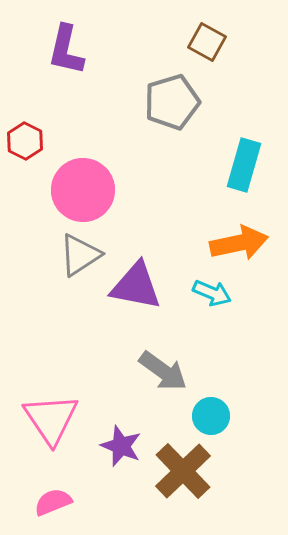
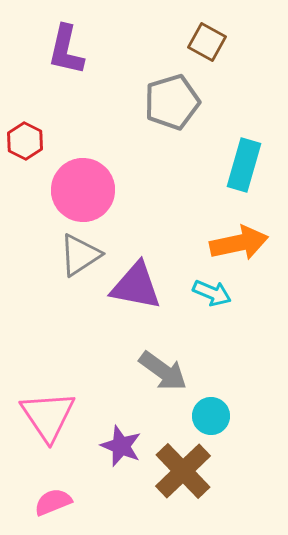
pink triangle: moved 3 px left, 3 px up
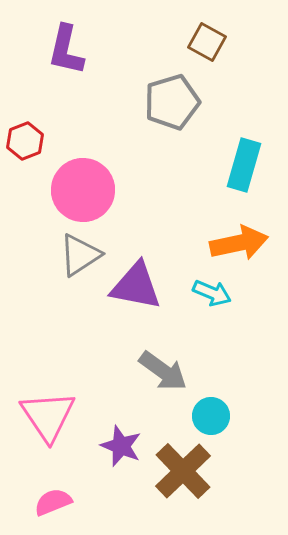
red hexagon: rotated 12 degrees clockwise
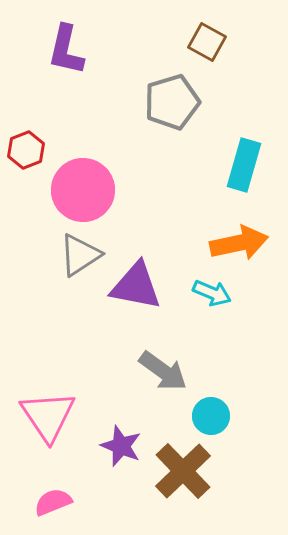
red hexagon: moved 1 px right, 9 px down
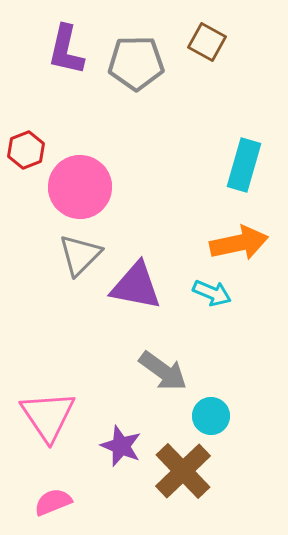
gray pentagon: moved 36 px left, 39 px up; rotated 16 degrees clockwise
pink circle: moved 3 px left, 3 px up
gray triangle: rotated 12 degrees counterclockwise
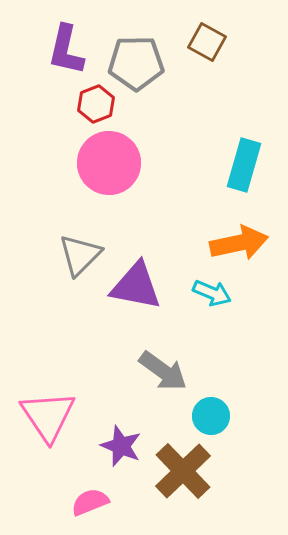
red hexagon: moved 70 px right, 46 px up
pink circle: moved 29 px right, 24 px up
pink semicircle: moved 37 px right
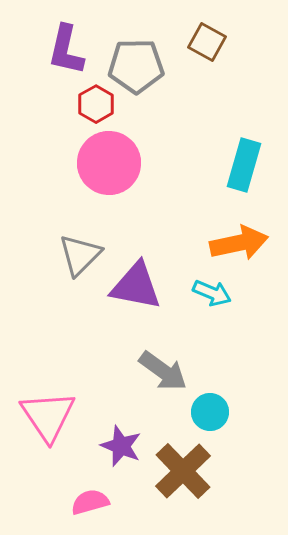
gray pentagon: moved 3 px down
red hexagon: rotated 9 degrees counterclockwise
cyan circle: moved 1 px left, 4 px up
pink semicircle: rotated 6 degrees clockwise
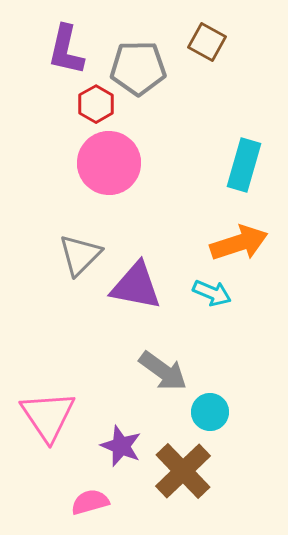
gray pentagon: moved 2 px right, 2 px down
orange arrow: rotated 6 degrees counterclockwise
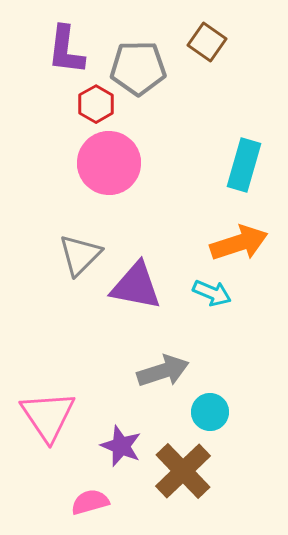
brown square: rotated 6 degrees clockwise
purple L-shape: rotated 6 degrees counterclockwise
gray arrow: rotated 54 degrees counterclockwise
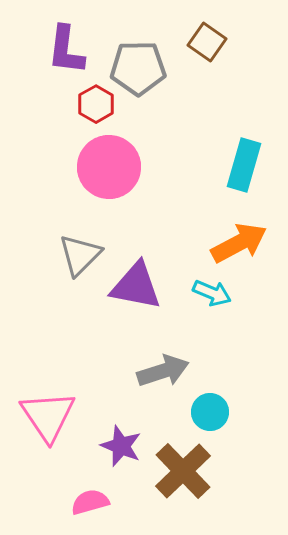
pink circle: moved 4 px down
orange arrow: rotated 10 degrees counterclockwise
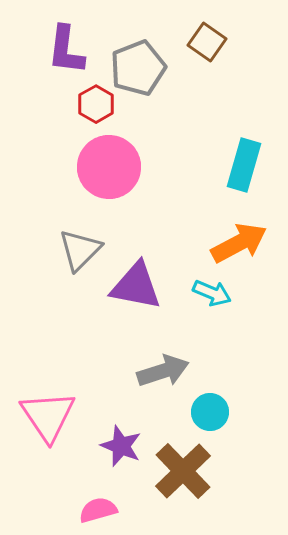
gray pentagon: rotated 20 degrees counterclockwise
gray triangle: moved 5 px up
pink semicircle: moved 8 px right, 8 px down
